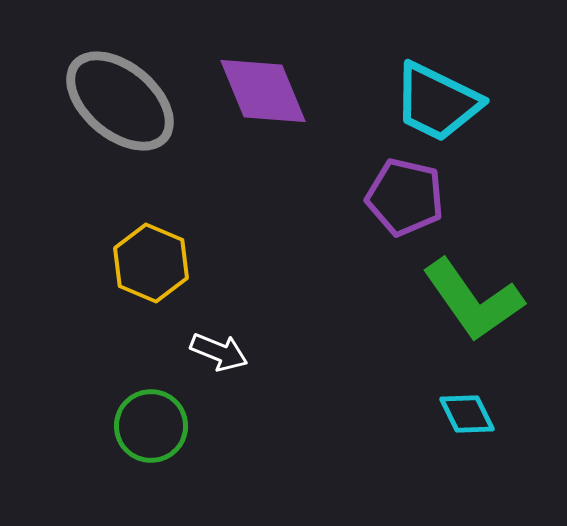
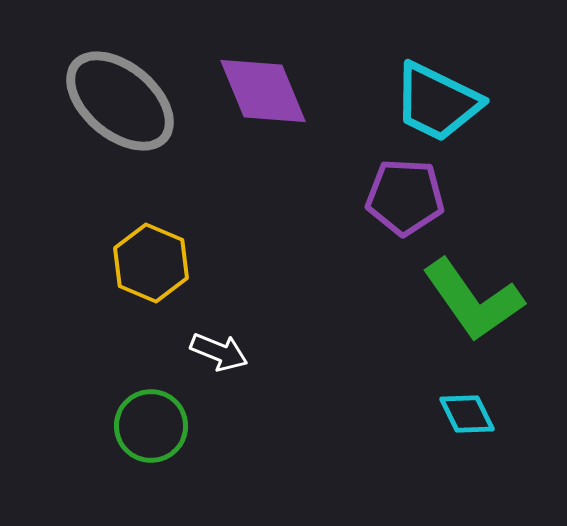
purple pentagon: rotated 10 degrees counterclockwise
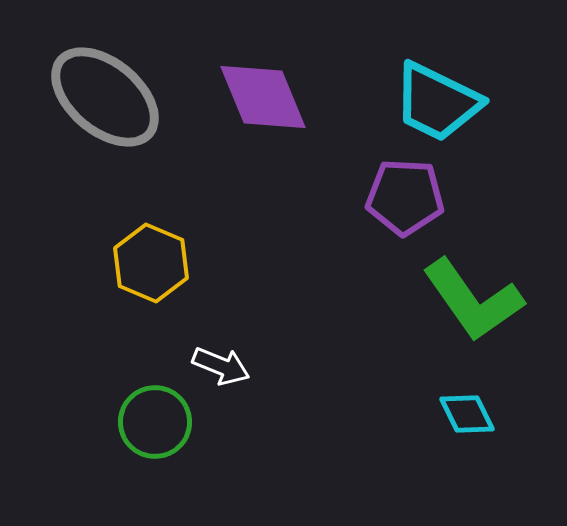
purple diamond: moved 6 px down
gray ellipse: moved 15 px left, 4 px up
white arrow: moved 2 px right, 14 px down
green circle: moved 4 px right, 4 px up
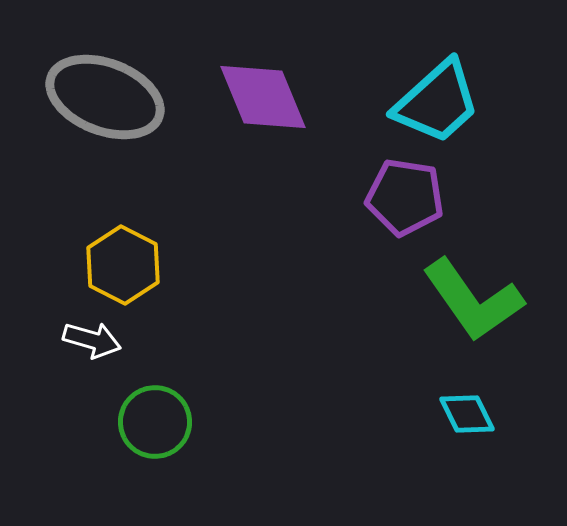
gray ellipse: rotated 19 degrees counterclockwise
cyan trapezoid: rotated 68 degrees counterclockwise
purple pentagon: rotated 6 degrees clockwise
yellow hexagon: moved 28 px left, 2 px down; rotated 4 degrees clockwise
white arrow: moved 129 px left, 26 px up; rotated 6 degrees counterclockwise
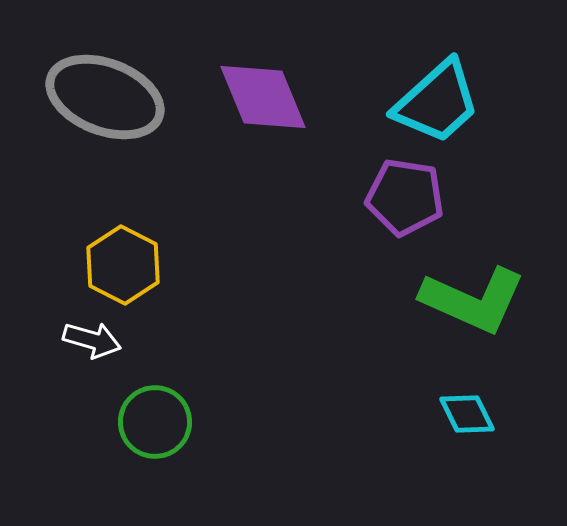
green L-shape: rotated 31 degrees counterclockwise
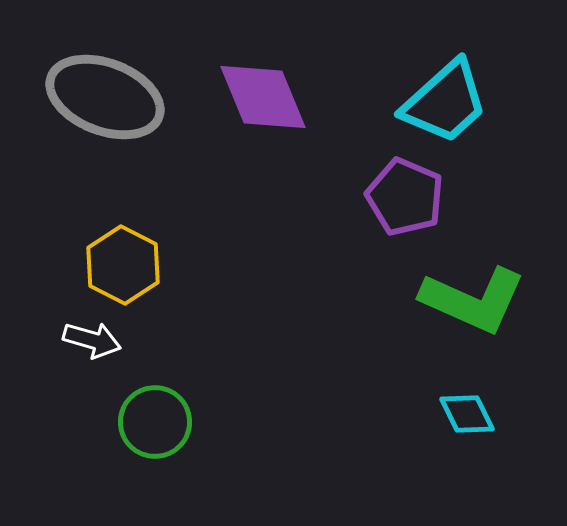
cyan trapezoid: moved 8 px right
purple pentagon: rotated 14 degrees clockwise
